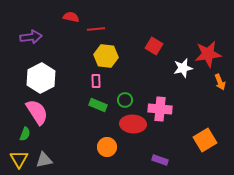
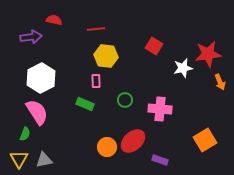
red semicircle: moved 17 px left, 3 px down
green rectangle: moved 13 px left, 1 px up
red ellipse: moved 17 px down; rotated 45 degrees counterclockwise
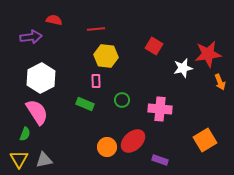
green circle: moved 3 px left
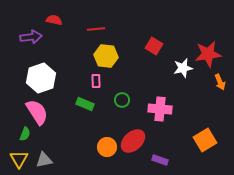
white hexagon: rotated 8 degrees clockwise
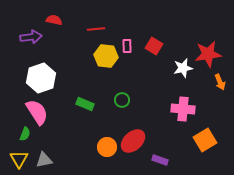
pink rectangle: moved 31 px right, 35 px up
pink cross: moved 23 px right
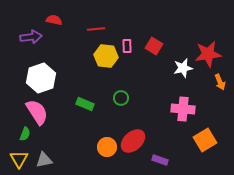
green circle: moved 1 px left, 2 px up
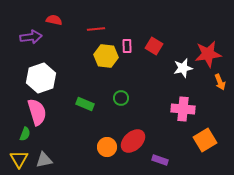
pink semicircle: rotated 16 degrees clockwise
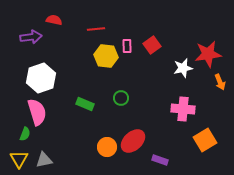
red square: moved 2 px left, 1 px up; rotated 24 degrees clockwise
